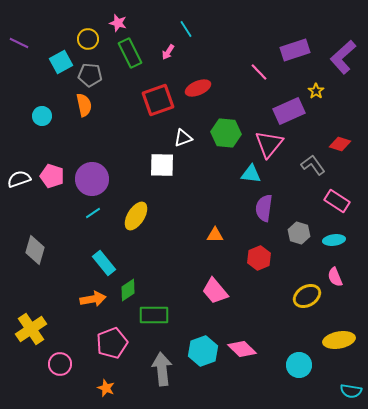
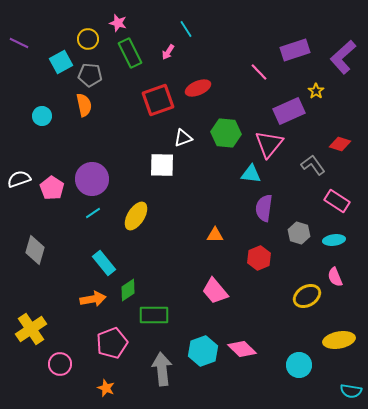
pink pentagon at (52, 176): moved 12 px down; rotated 15 degrees clockwise
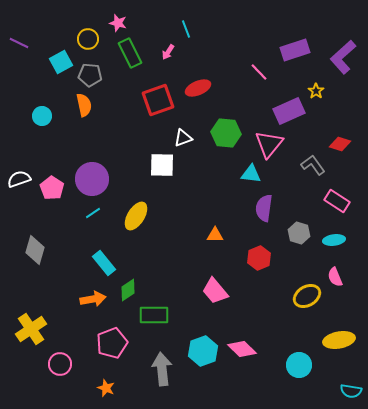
cyan line at (186, 29): rotated 12 degrees clockwise
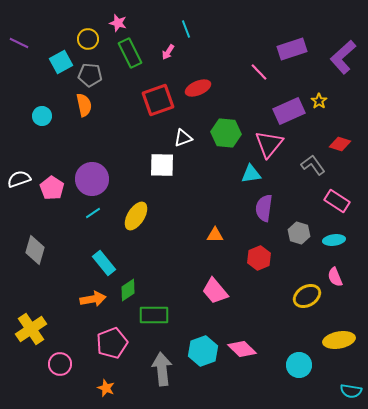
purple rectangle at (295, 50): moved 3 px left, 1 px up
yellow star at (316, 91): moved 3 px right, 10 px down
cyan triangle at (251, 174): rotated 15 degrees counterclockwise
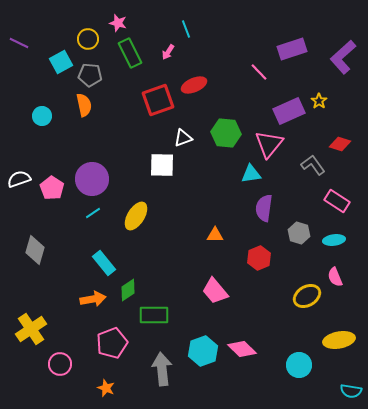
red ellipse at (198, 88): moved 4 px left, 3 px up
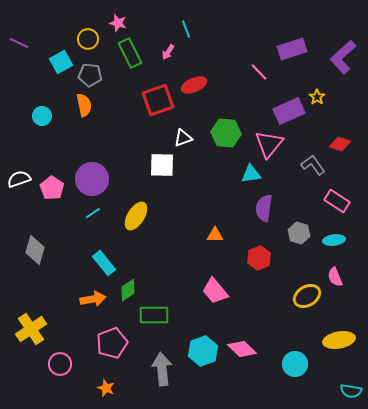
yellow star at (319, 101): moved 2 px left, 4 px up
cyan circle at (299, 365): moved 4 px left, 1 px up
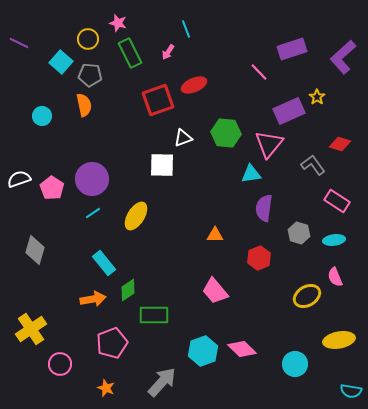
cyan square at (61, 62): rotated 20 degrees counterclockwise
gray arrow at (162, 369): moved 13 px down; rotated 48 degrees clockwise
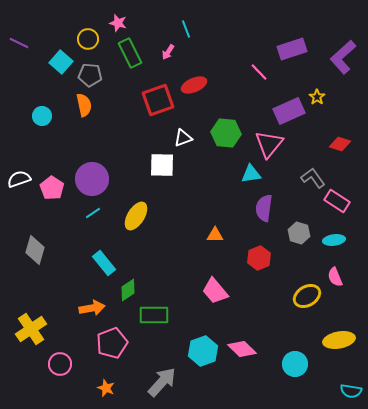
gray L-shape at (313, 165): moved 13 px down
orange arrow at (93, 299): moved 1 px left, 9 px down
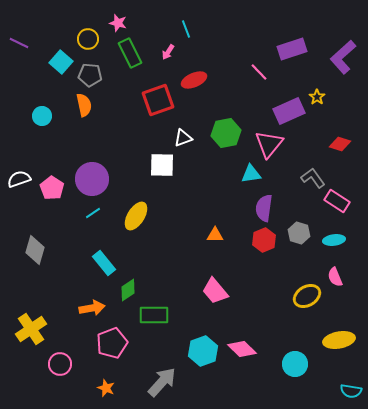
red ellipse at (194, 85): moved 5 px up
green hexagon at (226, 133): rotated 16 degrees counterclockwise
red hexagon at (259, 258): moved 5 px right, 18 px up
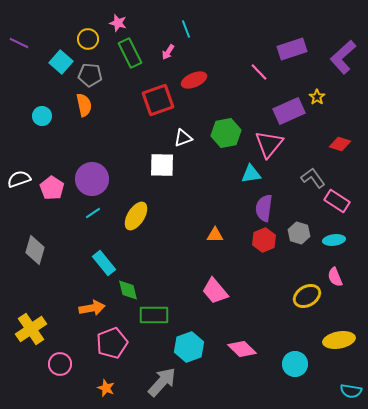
green diamond at (128, 290): rotated 70 degrees counterclockwise
cyan hexagon at (203, 351): moved 14 px left, 4 px up
